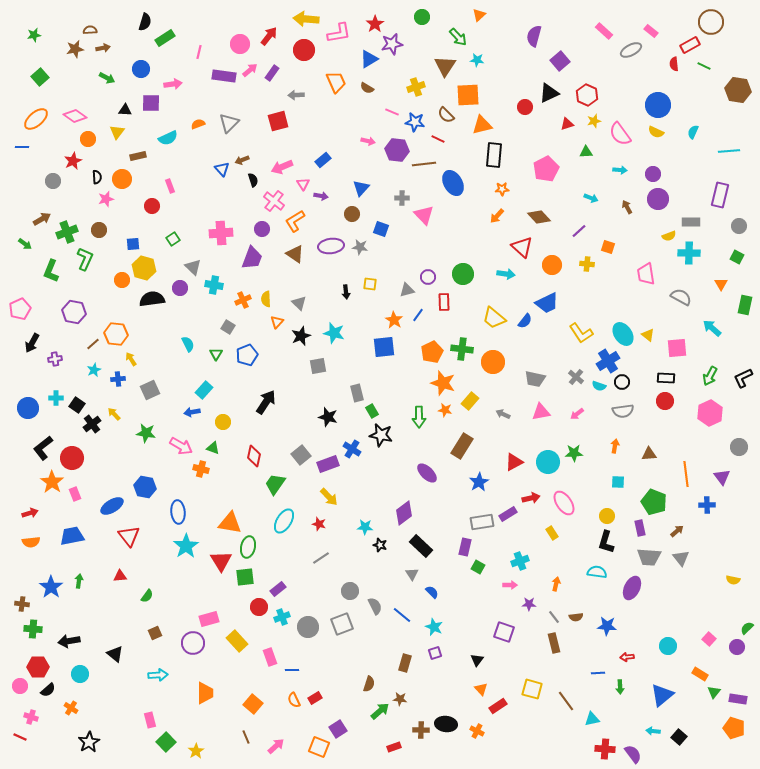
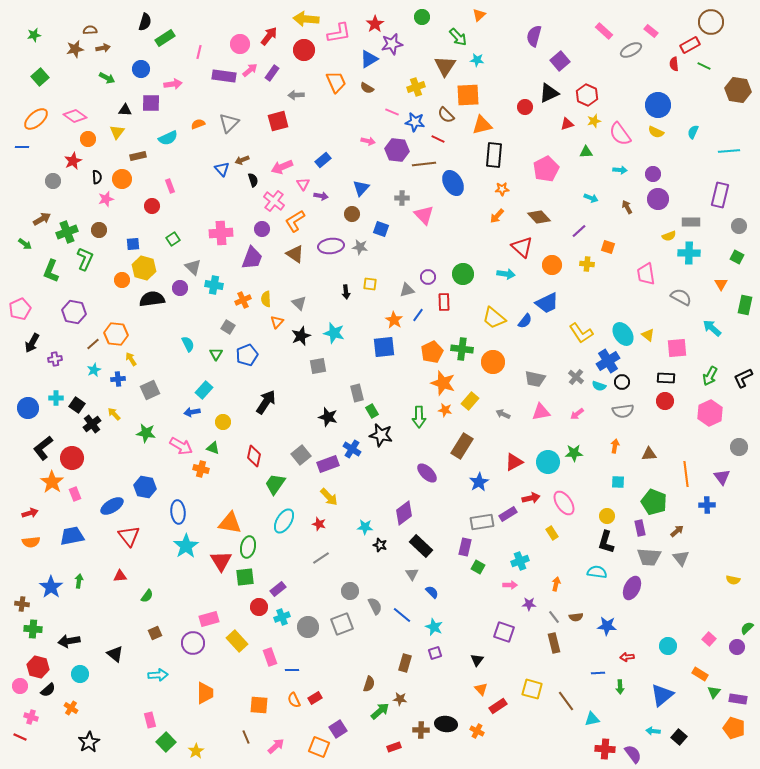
red hexagon at (38, 667): rotated 15 degrees clockwise
orange square at (253, 704): moved 6 px right, 1 px down; rotated 36 degrees counterclockwise
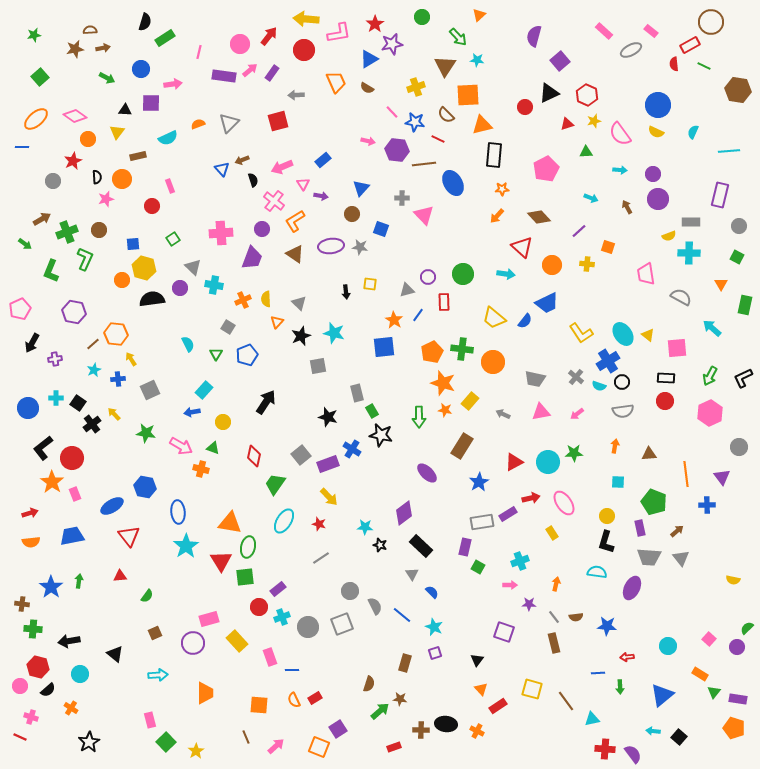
pink line at (392, 112): rotated 24 degrees clockwise
black square at (77, 405): moved 1 px right, 2 px up
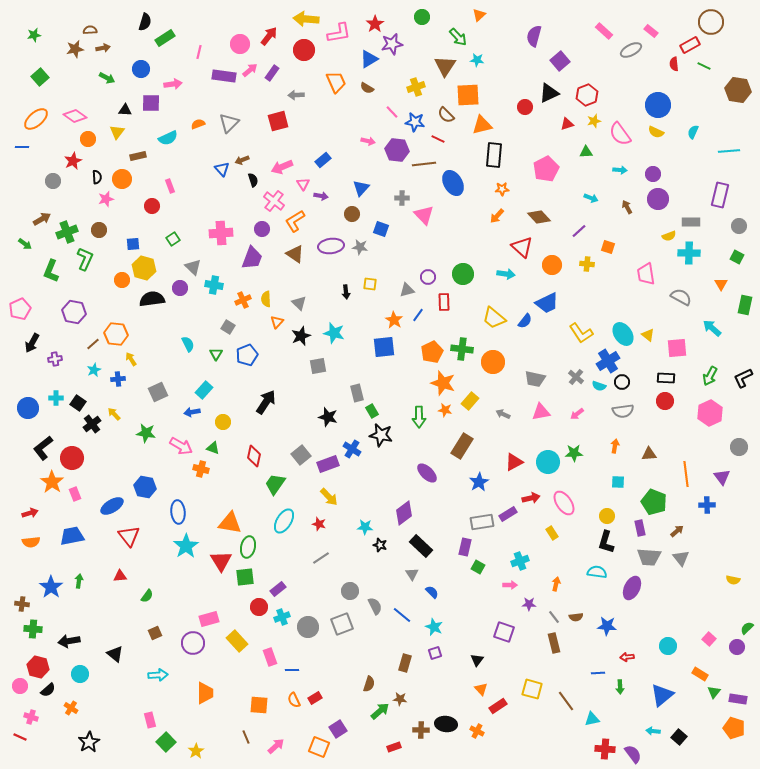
red hexagon at (587, 95): rotated 15 degrees clockwise
gray square at (150, 390): moved 8 px right, 2 px down
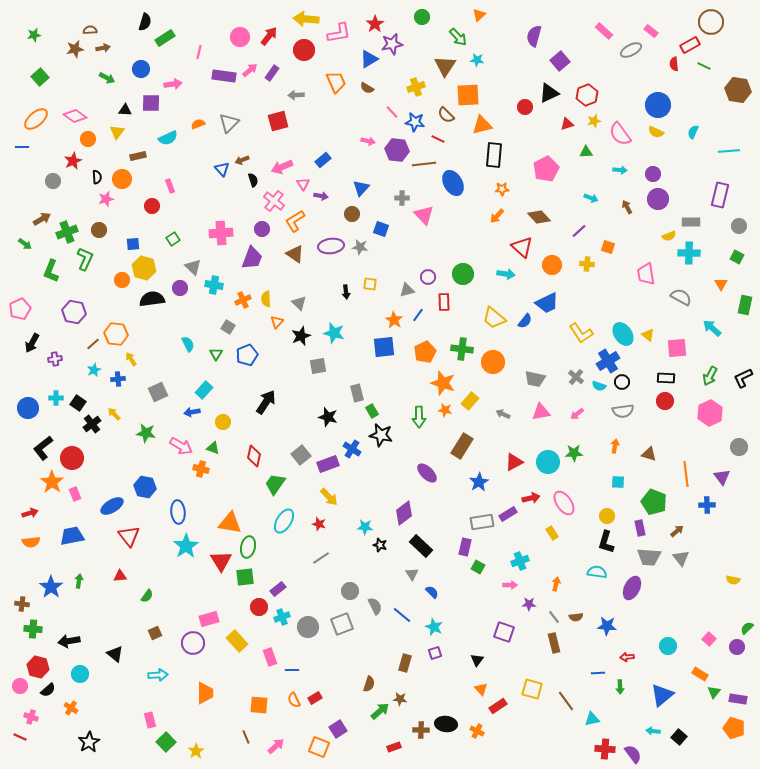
pink circle at (240, 44): moved 7 px up
orange pentagon at (432, 352): moved 7 px left
brown triangle at (649, 454): rotated 21 degrees clockwise
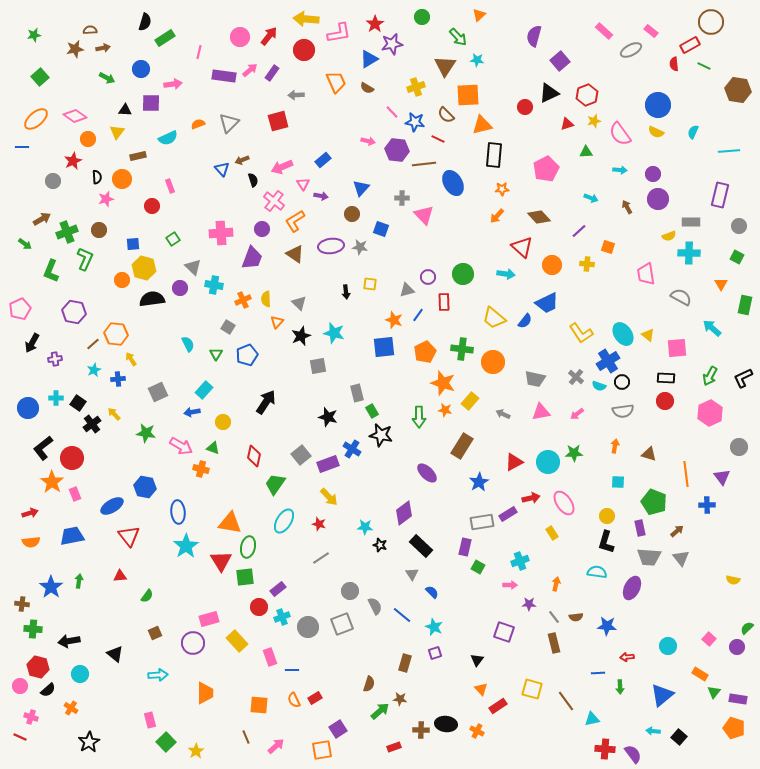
orange star at (394, 320): rotated 12 degrees counterclockwise
orange square at (319, 747): moved 3 px right, 3 px down; rotated 30 degrees counterclockwise
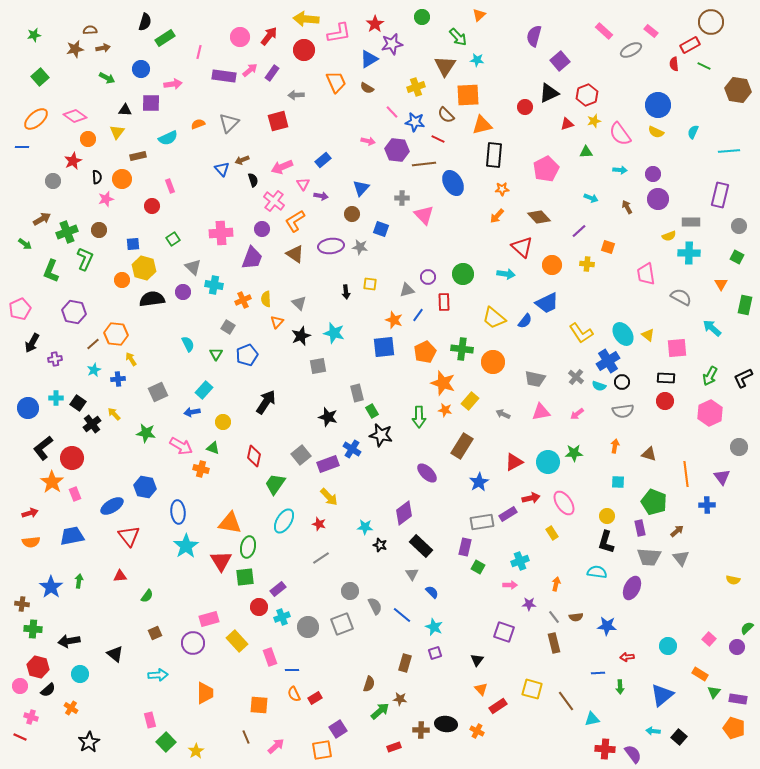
purple circle at (180, 288): moved 3 px right, 4 px down
orange semicircle at (294, 700): moved 6 px up
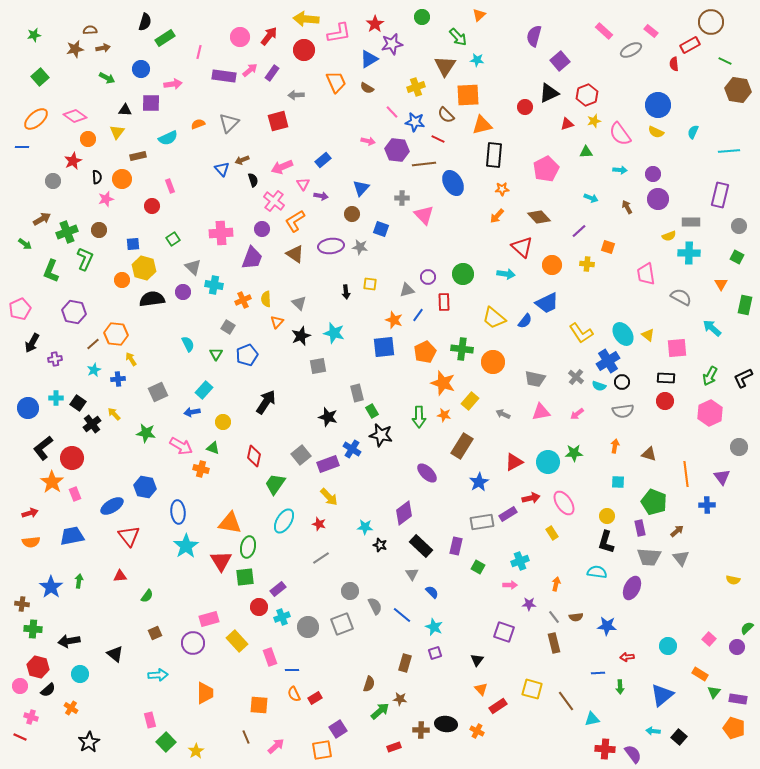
green line at (704, 66): moved 21 px right, 5 px up
orange star at (445, 410): moved 1 px left, 5 px down
purple rectangle at (465, 547): moved 9 px left, 1 px up
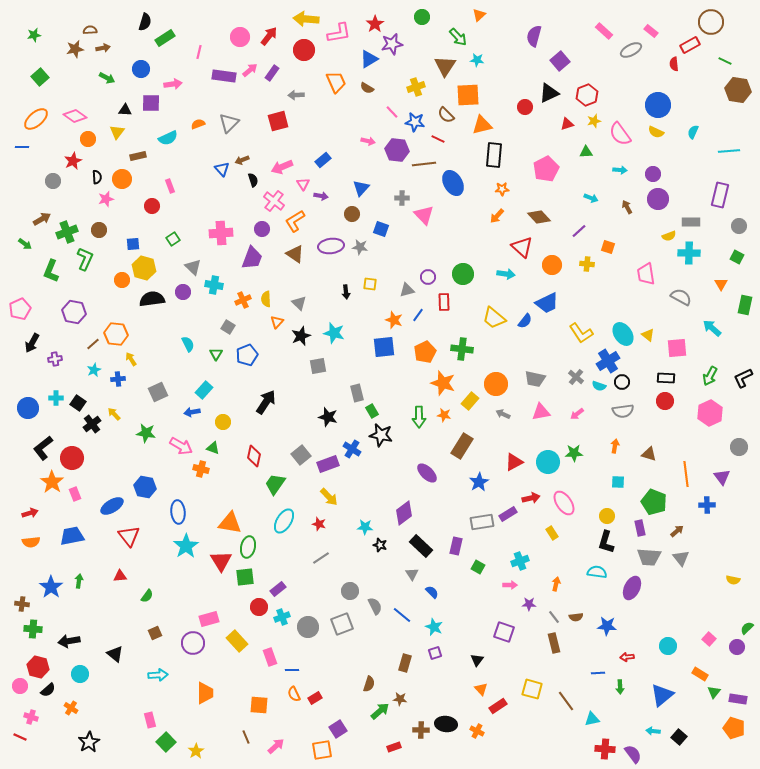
orange circle at (493, 362): moved 3 px right, 22 px down
